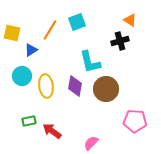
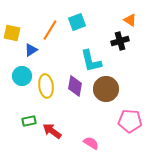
cyan L-shape: moved 1 px right, 1 px up
pink pentagon: moved 5 px left
pink semicircle: rotated 77 degrees clockwise
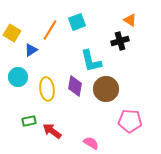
yellow square: rotated 18 degrees clockwise
cyan circle: moved 4 px left, 1 px down
yellow ellipse: moved 1 px right, 3 px down
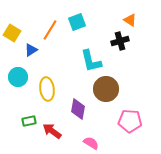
purple diamond: moved 3 px right, 23 px down
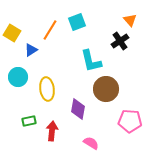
orange triangle: rotated 16 degrees clockwise
black cross: rotated 18 degrees counterclockwise
red arrow: rotated 60 degrees clockwise
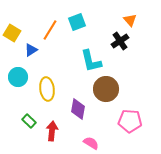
green rectangle: rotated 56 degrees clockwise
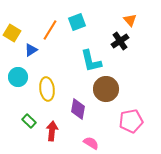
pink pentagon: moved 1 px right; rotated 15 degrees counterclockwise
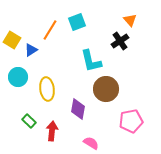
yellow square: moved 7 px down
